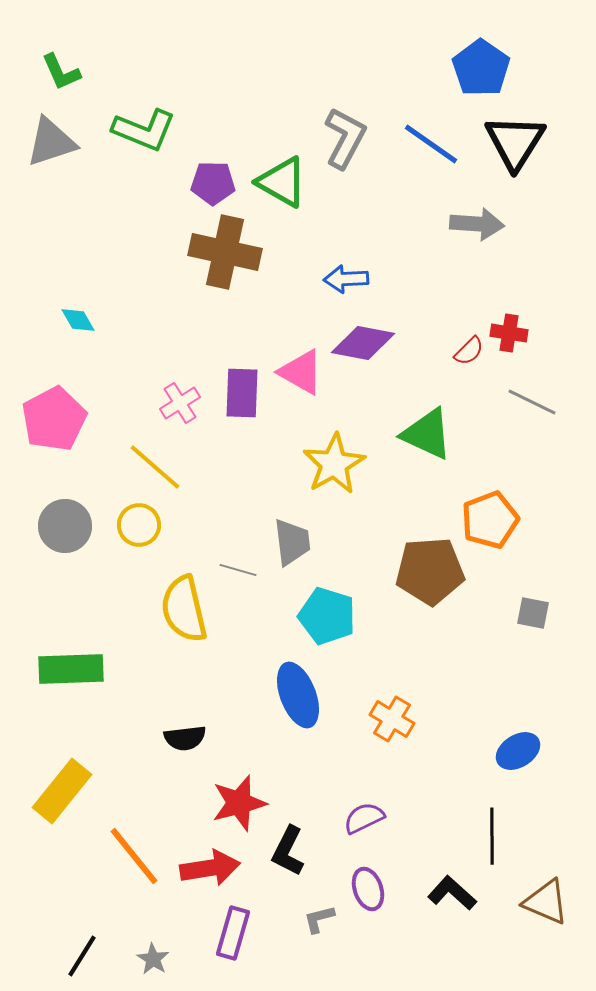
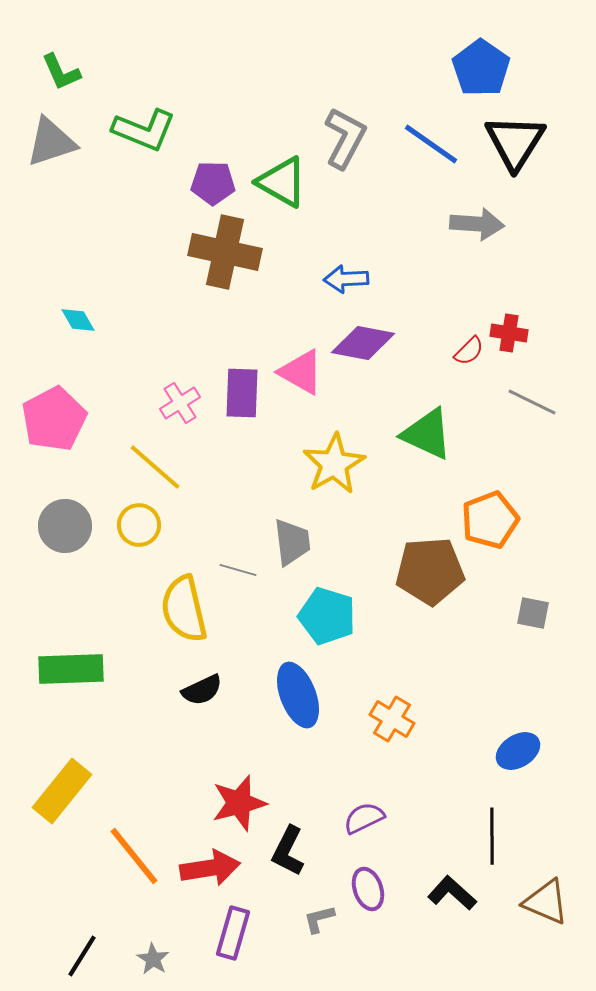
black semicircle at (185, 738): moved 17 px right, 48 px up; rotated 18 degrees counterclockwise
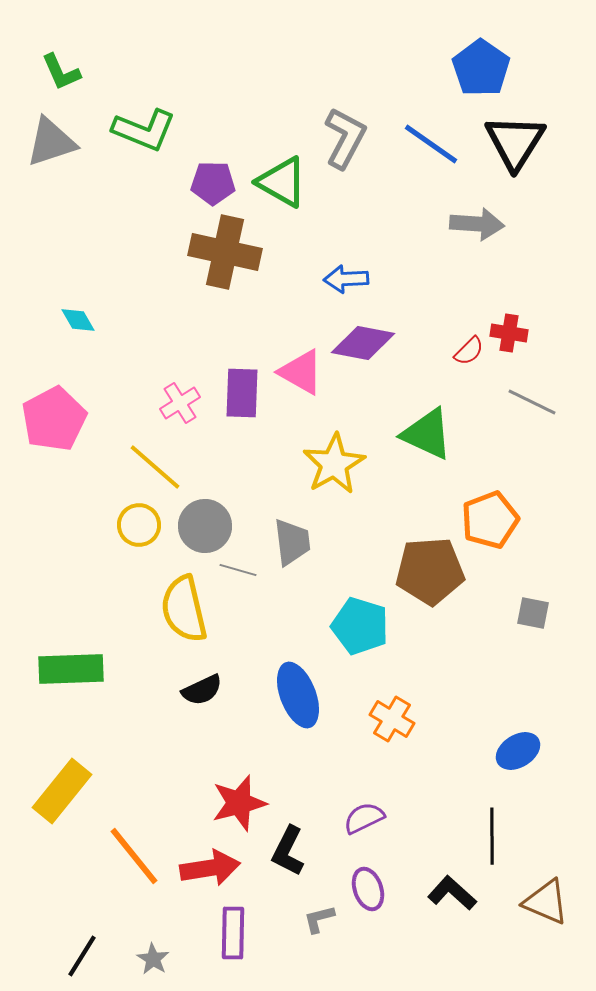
gray circle at (65, 526): moved 140 px right
cyan pentagon at (327, 616): moved 33 px right, 10 px down
purple rectangle at (233, 933): rotated 15 degrees counterclockwise
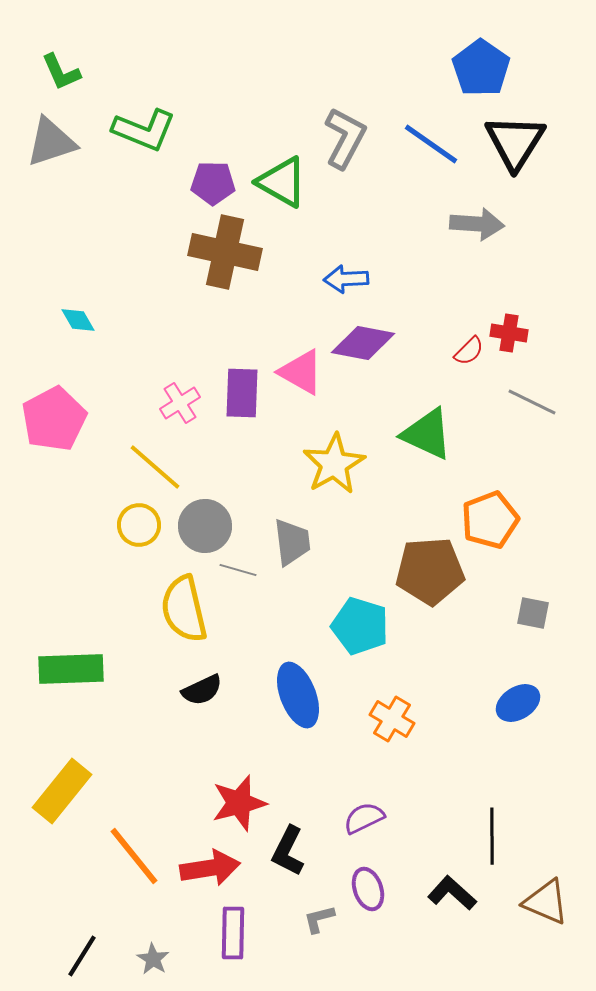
blue ellipse at (518, 751): moved 48 px up
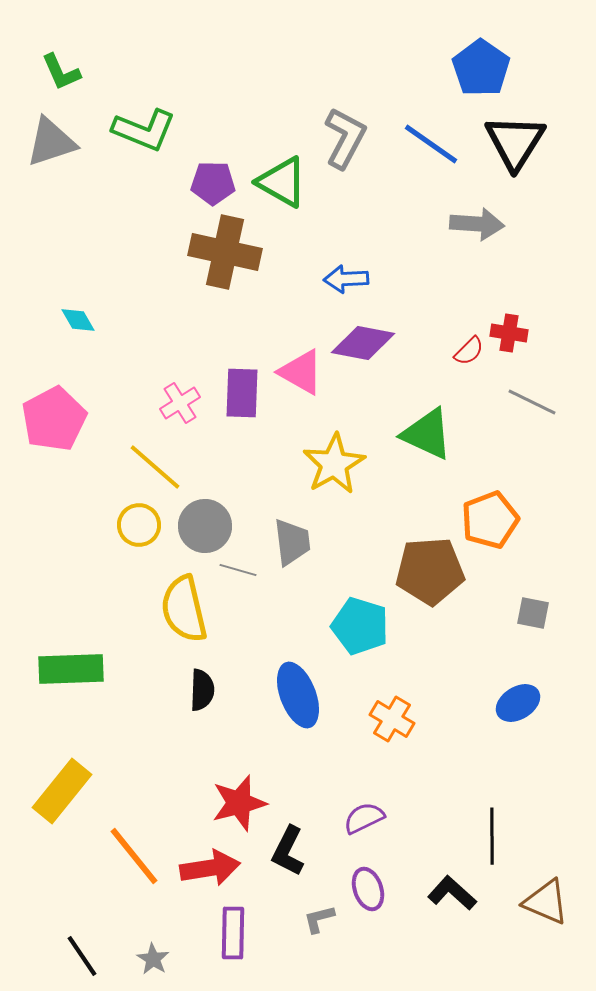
black semicircle at (202, 690): rotated 63 degrees counterclockwise
black line at (82, 956): rotated 66 degrees counterclockwise
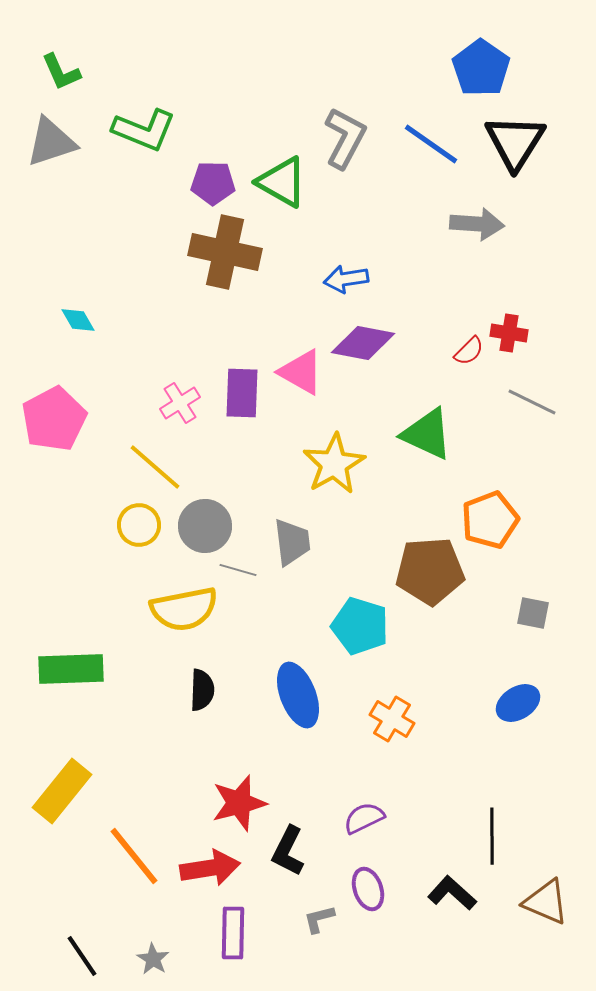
blue arrow at (346, 279): rotated 6 degrees counterclockwise
yellow semicircle at (184, 609): rotated 88 degrees counterclockwise
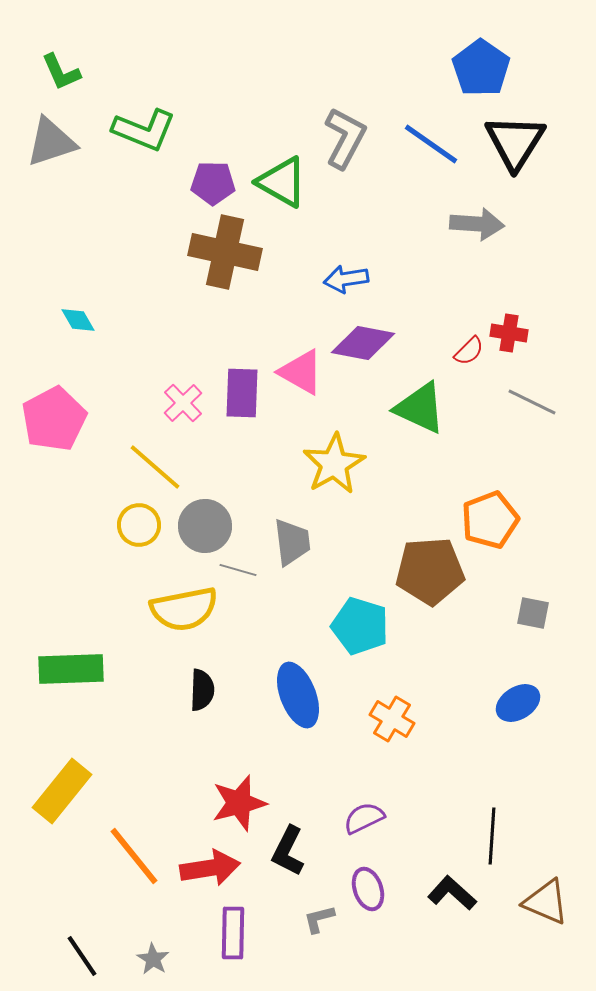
pink cross at (180, 403): moved 3 px right; rotated 12 degrees counterclockwise
green triangle at (427, 434): moved 7 px left, 26 px up
black line at (492, 836): rotated 4 degrees clockwise
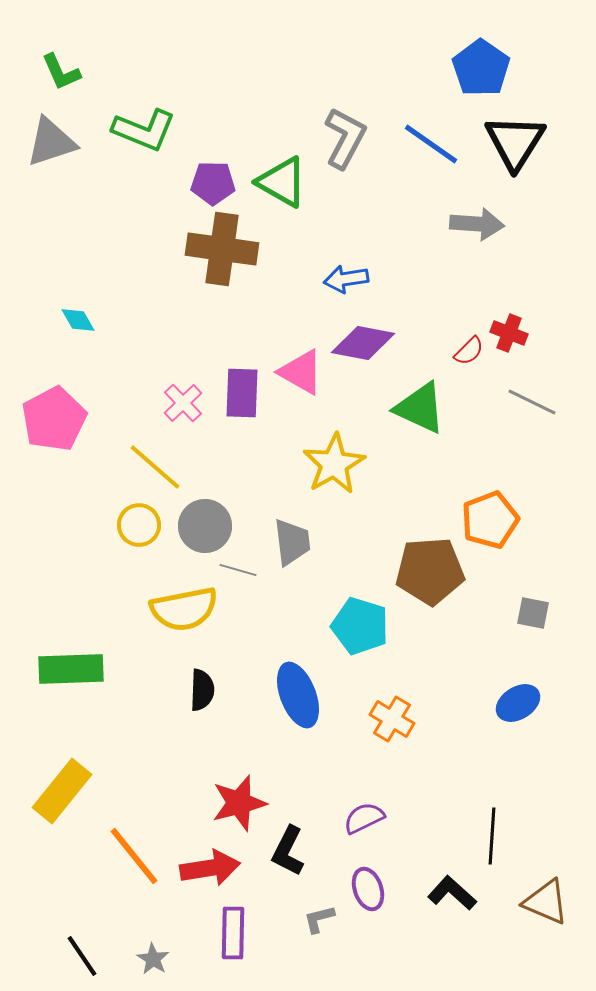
brown cross at (225, 252): moved 3 px left, 3 px up; rotated 4 degrees counterclockwise
red cross at (509, 333): rotated 12 degrees clockwise
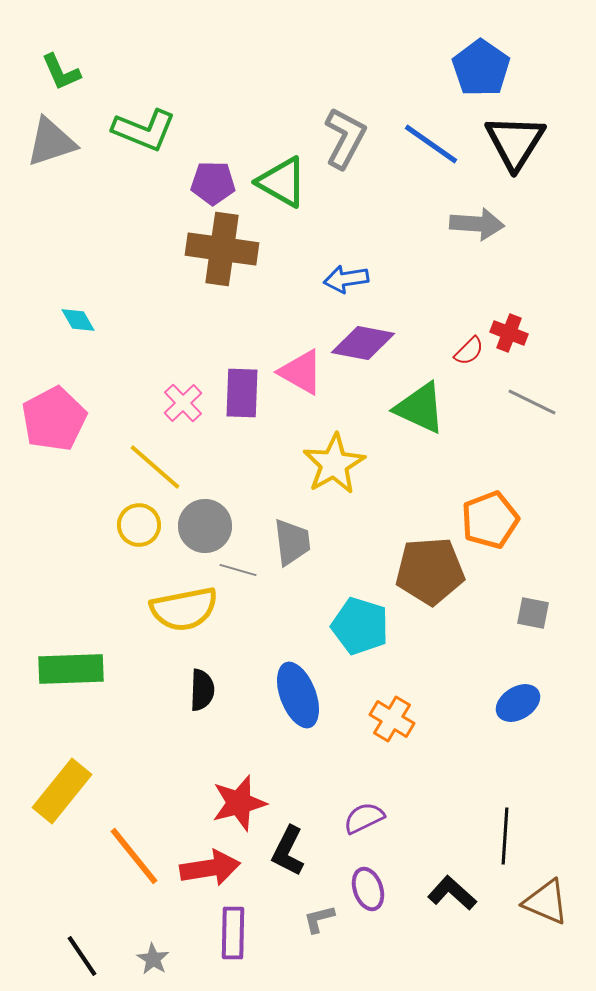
black line at (492, 836): moved 13 px right
